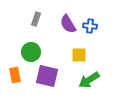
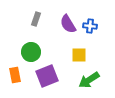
purple square: rotated 35 degrees counterclockwise
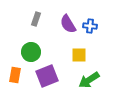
orange rectangle: rotated 21 degrees clockwise
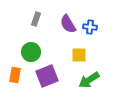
blue cross: moved 1 px down
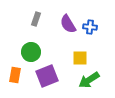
yellow square: moved 1 px right, 3 px down
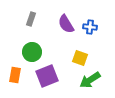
gray rectangle: moved 5 px left
purple semicircle: moved 2 px left
green circle: moved 1 px right
yellow square: rotated 21 degrees clockwise
green arrow: moved 1 px right
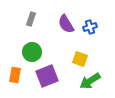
blue cross: rotated 24 degrees counterclockwise
yellow square: moved 1 px down
green arrow: moved 1 px down
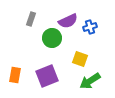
purple semicircle: moved 2 px right, 3 px up; rotated 84 degrees counterclockwise
green circle: moved 20 px right, 14 px up
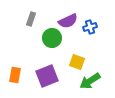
yellow square: moved 3 px left, 3 px down
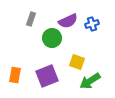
blue cross: moved 2 px right, 3 px up
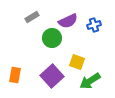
gray rectangle: moved 1 px right, 2 px up; rotated 40 degrees clockwise
blue cross: moved 2 px right, 1 px down
purple square: moved 5 px right; rotated 20 degrees counterclockwise
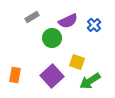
blue cross: rotated 24 degrees counterclockwise
